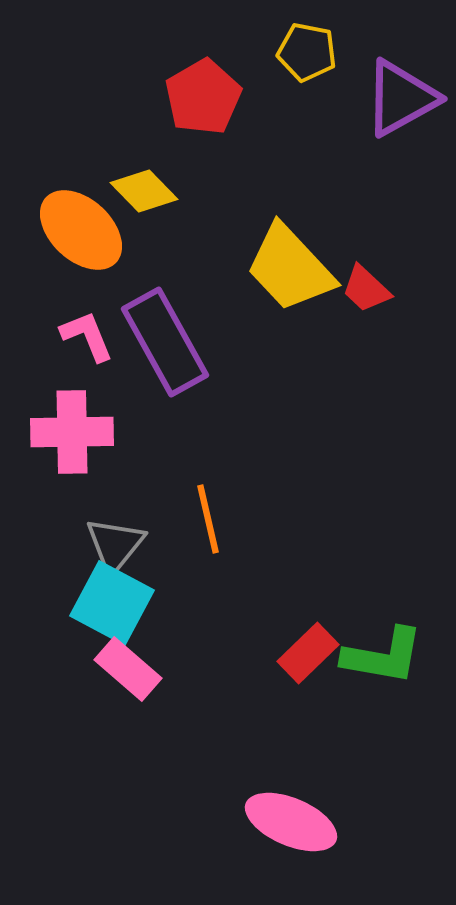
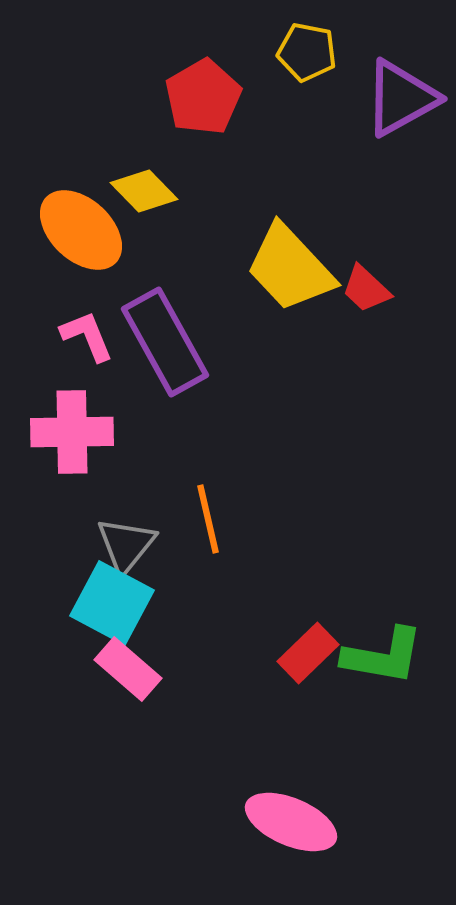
gray triangle: moved 11 px right
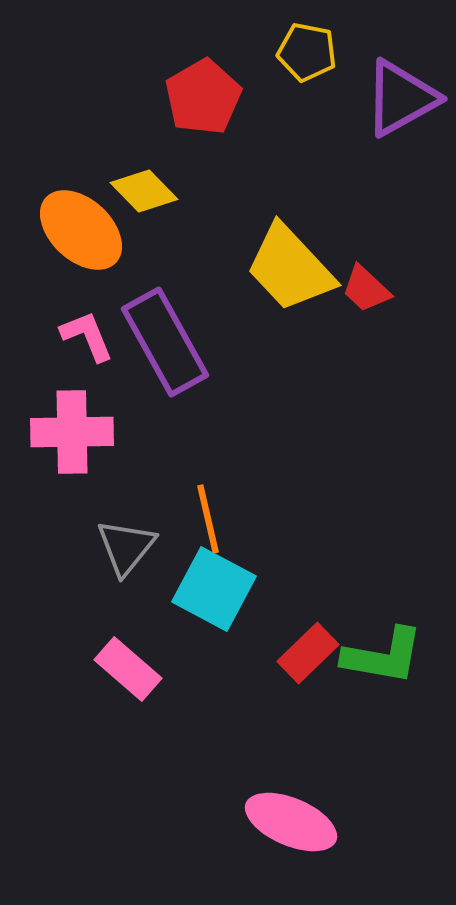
gray triangle: moved 2 px down
cyan square: moved 102 px right, 14 px up
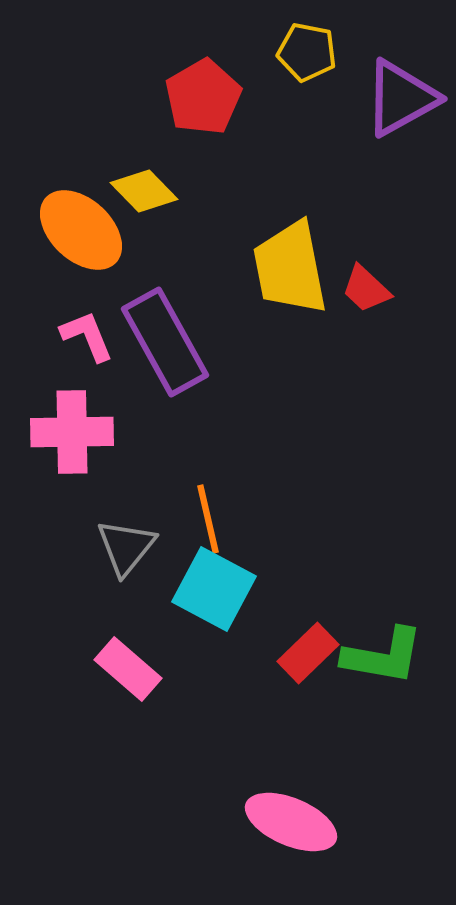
yellow trapezoid: rotated 32 degrees clockwise
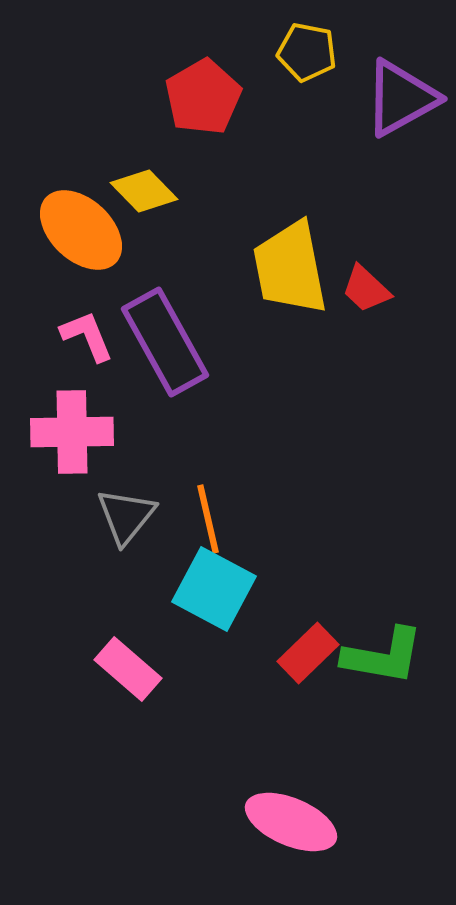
gray triangle: moved 31 px up
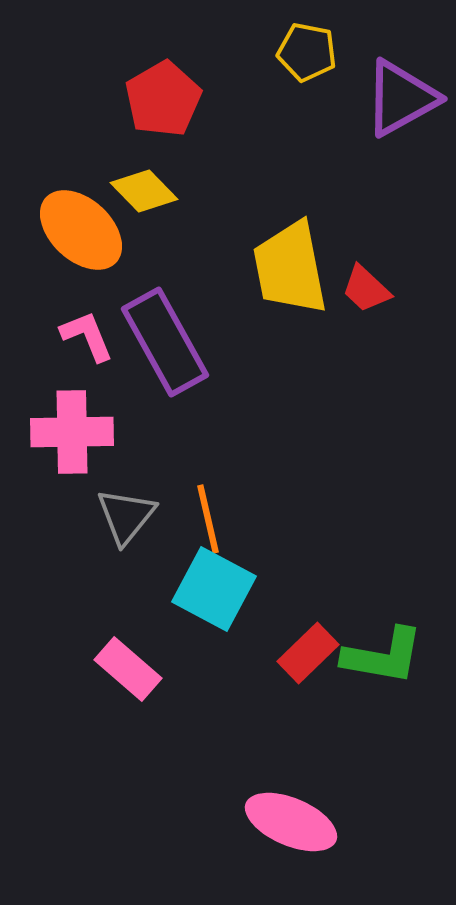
red pentagon: moved 40 px left, 2 px down
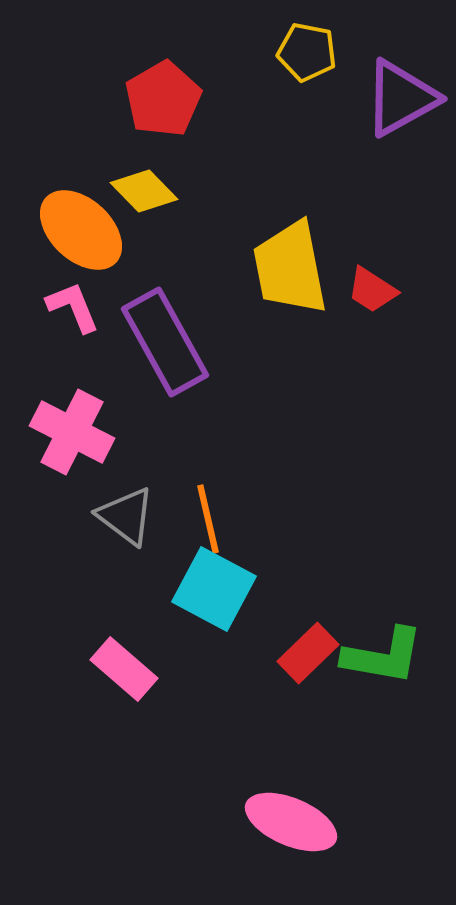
red trapezoid: moved 6 px right, 1 px down; rotated 10 degrees counterclockwise
pink L-shape: moved 14 px left, 29 px up
pink cross: rotated 28 degrees clockwise
gray triangle: rotated 32 degrees counterclockwise
pink rectangle: moved 4 px left
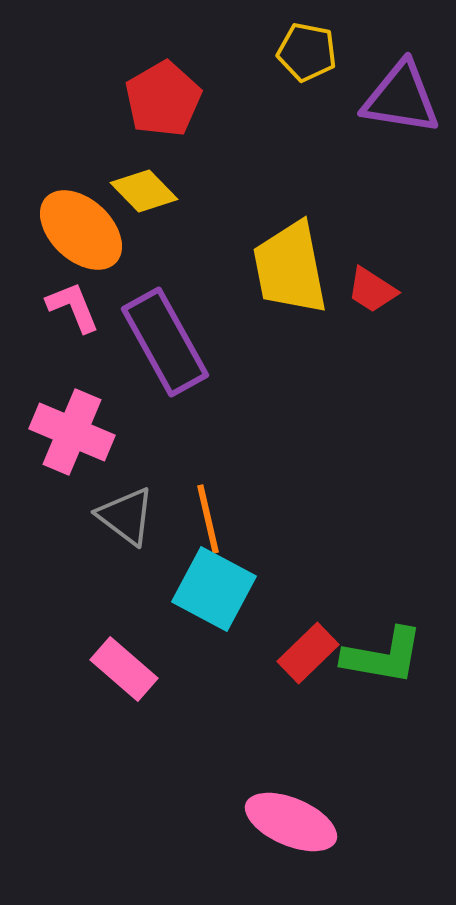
purple triangle: rotated 38 degrees clockwise
pink cross: rotated 4 degrees counterclockwise
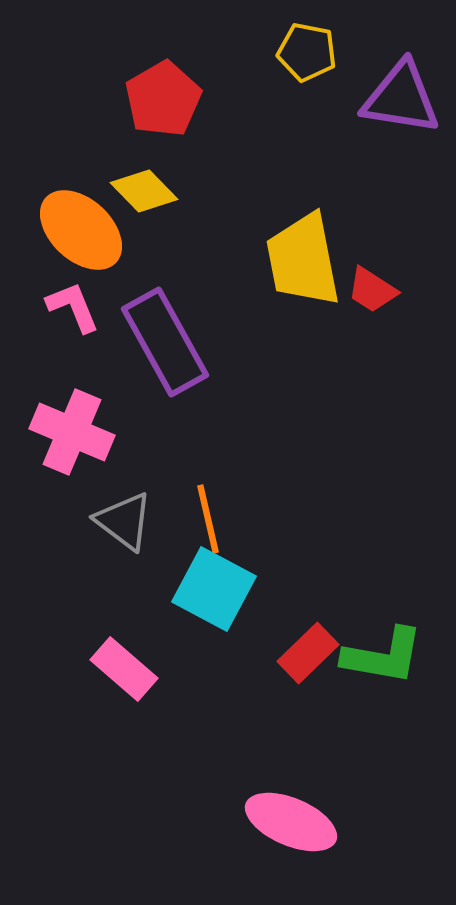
yellow trapezoid: moved 13 px right, 8 px up
gray triangle: moved 2 px left, 5 px down
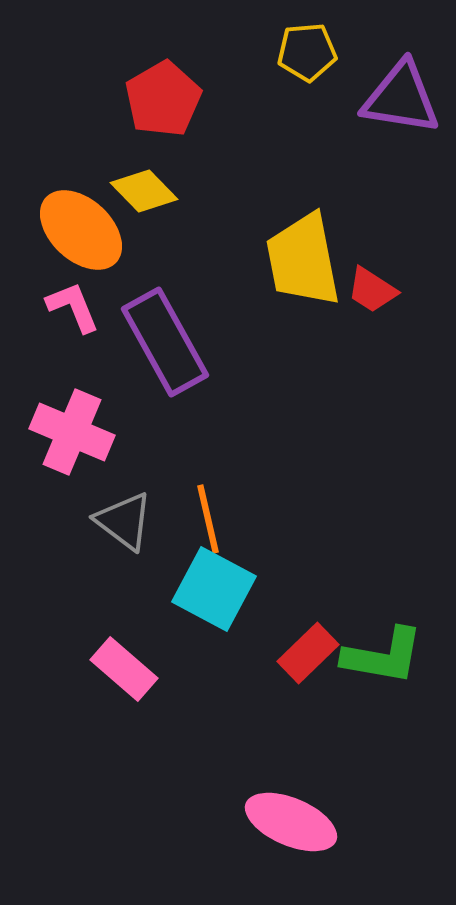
yellow pentagon: rotated 16 degrees counterclockwise
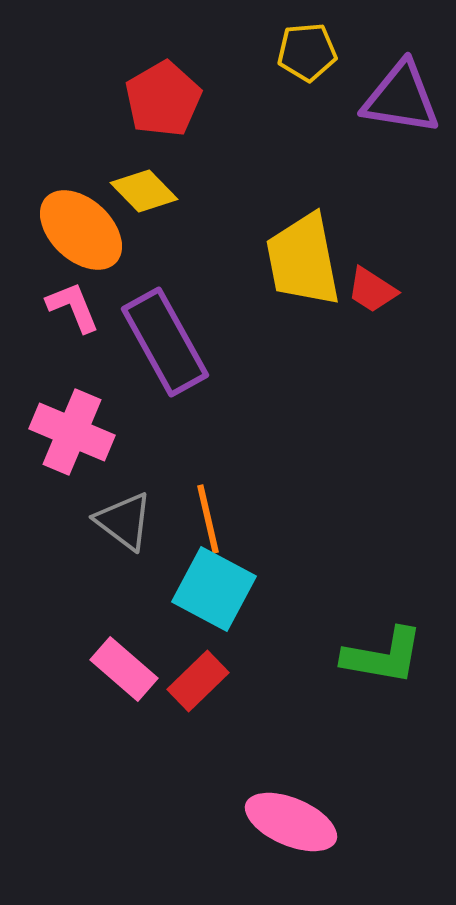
red rectangle: moved 110 px left, 28 px down
